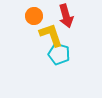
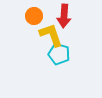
red arrow: moved 2 px left; rotated 20 degrees clockwise
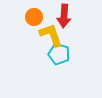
orange circle: moved 1 px down
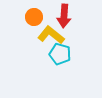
yellow L-shape: rotated 32 degrees counterclockwise
cyan pentagon: moved 1 px right
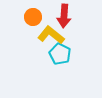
orange circle: moved 1 px left
cyan pentagon: rotated 10 degrees clockwise
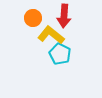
orange circle: moved 1 px down
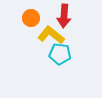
orange circle: moved 2 px left
cyan pentagon: rotated 20 degrees counterclockwise
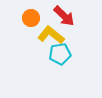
red arrow: rotated 50 degrees counterclockwise
cyan pentagon: rotated 15 degrees counterclockwise
